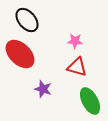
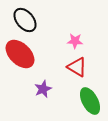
black ellipse: moved 2 px left
red triangle: rotated 15 degrees clockwise
purple star: rotated 30 degrees clockwise
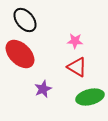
green ellipse: moved 4 px up; rotated 76 degrees counterclockwise
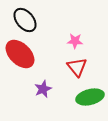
red triangle: rotated 20 degrees clockwise
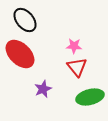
pink star: moved 1 px left, 5 px down
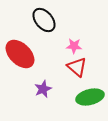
black ellipse: moved 19 px right
red triangle: rotated 10 degrees counterclockwise
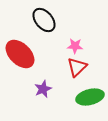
pink star: moved 1 px right
red triangle: rotated 35 degrees clockwise
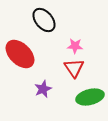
red triangle: moved 3 px left, 1 px down; rotated 20 degrees counterclockwise
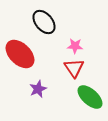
black ellipse: moved 2 px down
purple star: moved 5 px left
green ellipse: rotated 56 degrees clockwise
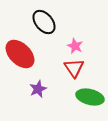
pink star: rotated 21 degrees clockwise
green ellipse: rotated 28 degrees counterclockwise
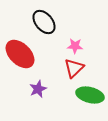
pink star: rotated 21 degrees counterclockwise
red triangle: rotated 20 degrees clockwise
green ellipse: moved 2 px up
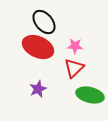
red ellipse: moved 18 px right, 7 px up; rotated 20 degrees counterclockwise
